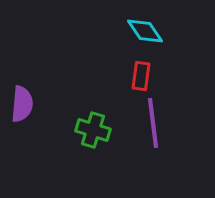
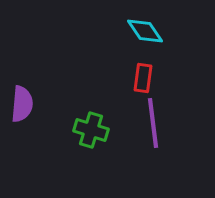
red rectangle: moved 2 px right, 2 px down
green cross: moved 2 px left
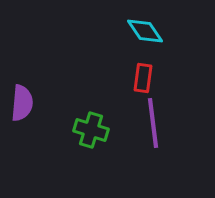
purple semicircle: moved 1 px up
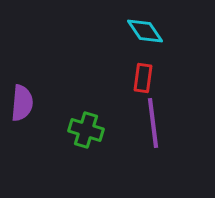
green cross: moved 5 px left
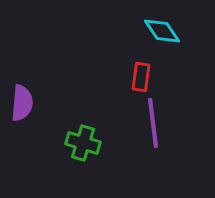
cyan diamond: moved 17 px right
red rectangle: moved 2 px left, 1 px up
green cross: moved 3 px left, 13 px down
